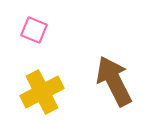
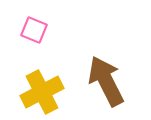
brown arrow: moved 8 px left
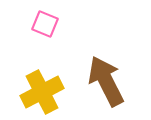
pink square: moved 11 px right, 6 px up
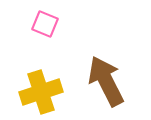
yellow cross: moved 1 px left; rotated 9 degrees clockwise
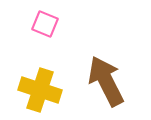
yellow cross: moved 1 px left, 2 px up; rotated 36 degrees clockwise
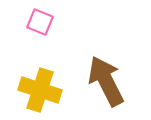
pink square: moved 5 px left, 2 px up
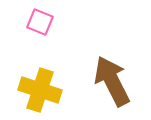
brown arrow: moved 6 px right
